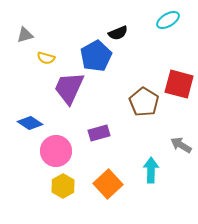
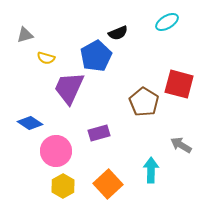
cyan ellipse: moved 1 px left, 2 px down
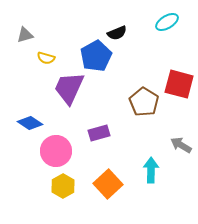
black semicircle: moved 1 px left
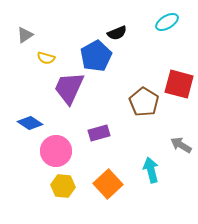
gray triangle: rotated 18 degrees counterclockwise
cyan arrow: rotated 15 degrees counterclockwise
yellow hexagon: rotated 25 degrees counterclockwise
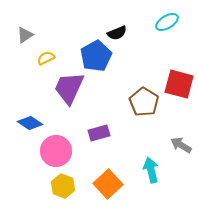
yellow semicircle: rotated 138 degrees clockwise
yellow hexagon: rotated 15 degrees clockwise
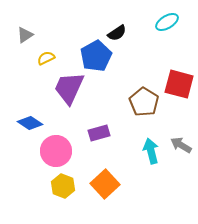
black semicircle: rotated 12 degrees counterclockwise
cyan arrow: moved 19 px up
orange square: moved 3 px left
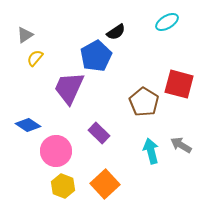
black semicircle: moved 1 px left, 1 px up
yellow semicircle: moved 11 px left; rotated 24 degrees counterclockwise
blue diamond: moved 2 px left, 2 px down
purple rectangle: rotated 60 degrees clockwise
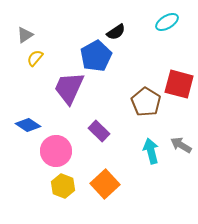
brown pentagon: moved 2 px right
purple rectangle: moved 2 px up
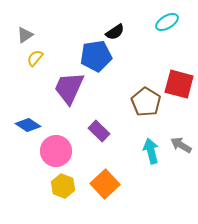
black semicircle: moved 1 px left
blue pentagon: rotated 20 degrees clockwise
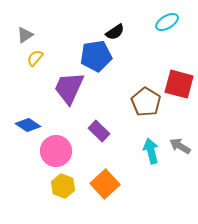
gray arrow: moved 1 px left, 1 px down
